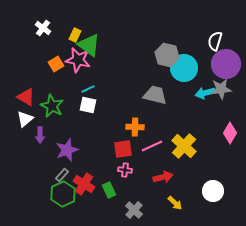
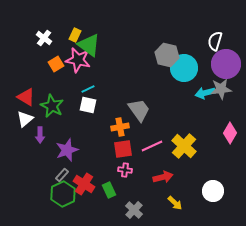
white cross: moved 1 px right, 10 px down
gray trapezoid: moved 16 px left, 15 px down; rotated 40 degrees clockwise
orange cross: moved 15 px left; rotated 12 degrees counterclockwise
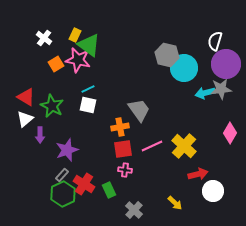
red arrow: moved 35 px right, 3 px up
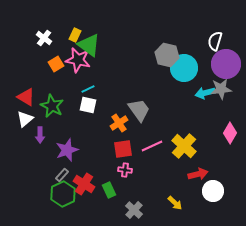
orange cross: moved 1 px left, 4 px up; rotated 24 degrees counterclockwise
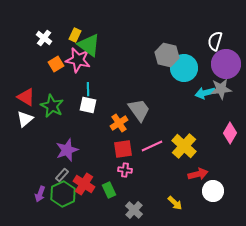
cyan line: rotated 64 degrees counterclockwise
purple arrow: moved 59 px down; rotated 21 degrees clockwise
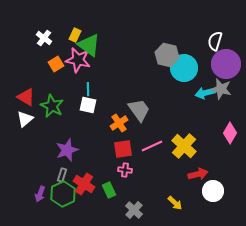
gray star: rotated 20 degrees clockwise
gray rectangle: rotated 24 degrees counterclockwise
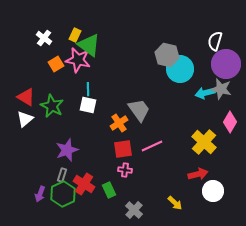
cyan circle: moved 4 px left, 1 px down
pink diamond: moved 11 px up
yellow cross: moved 20 px right, 4 px up
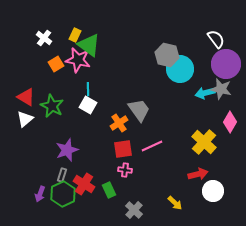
white semicircle: moved 1 px right, 2 px up; rotated 126 degrees clockwise
white square: rotated 18 degrees clockwise
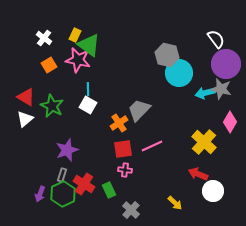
orange square: moved 7 px left, 1 px down
cyan circle: moved 1 px left, 4 px down
gray trapezoid: rotated 100 degrees counterclockwise
red arrow: rotated 144 degrees counterclockwise
gray cross: moved 3 px left
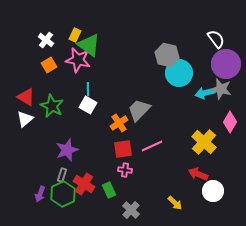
white cross: moved 2 px right, 2 px down
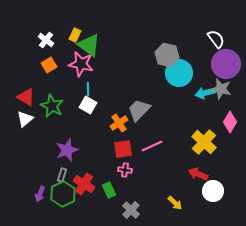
pink star: moved 3 px right, 4 px down
